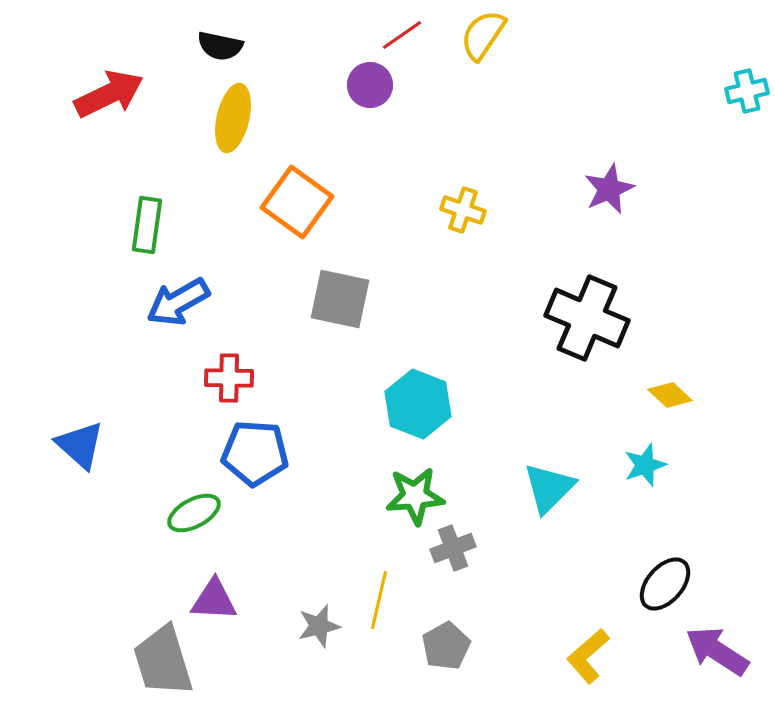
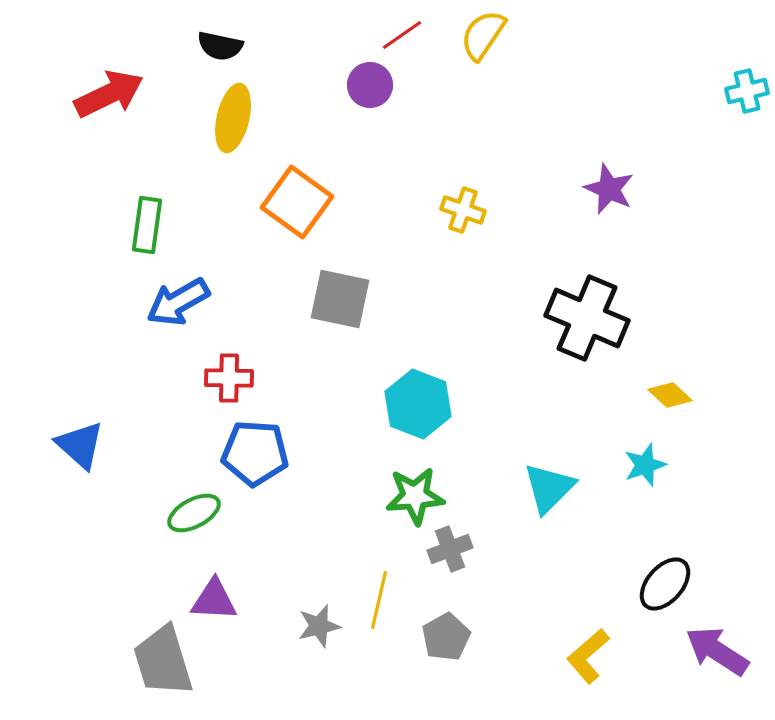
purple star: rotated 24 degrees counterclockwise
gray cross: moved 3 px left, 1 px down
gray pentagon: moved 9 px up
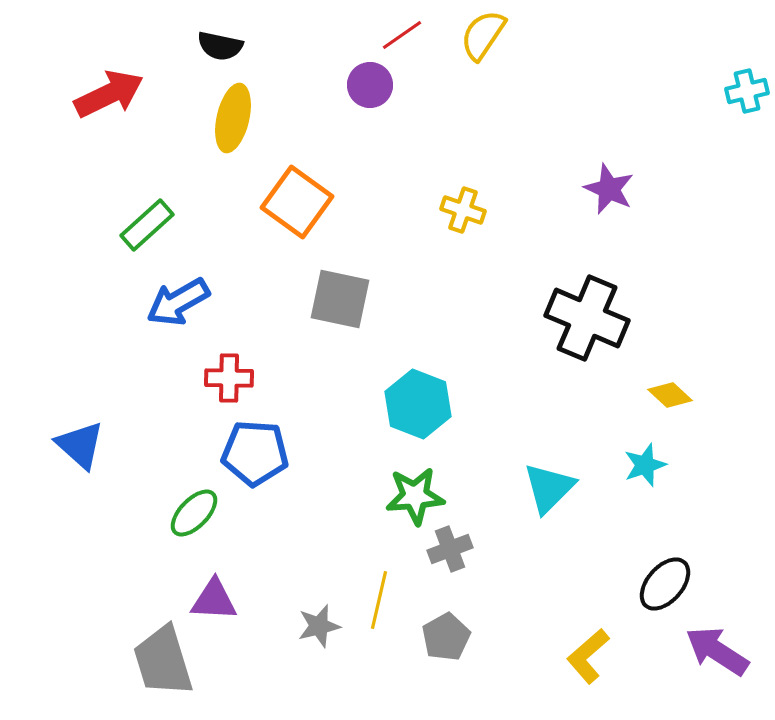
green rectangle: rotated 40 degrees clockwise
green ellipse: rotated 18 degrees counterclockwise
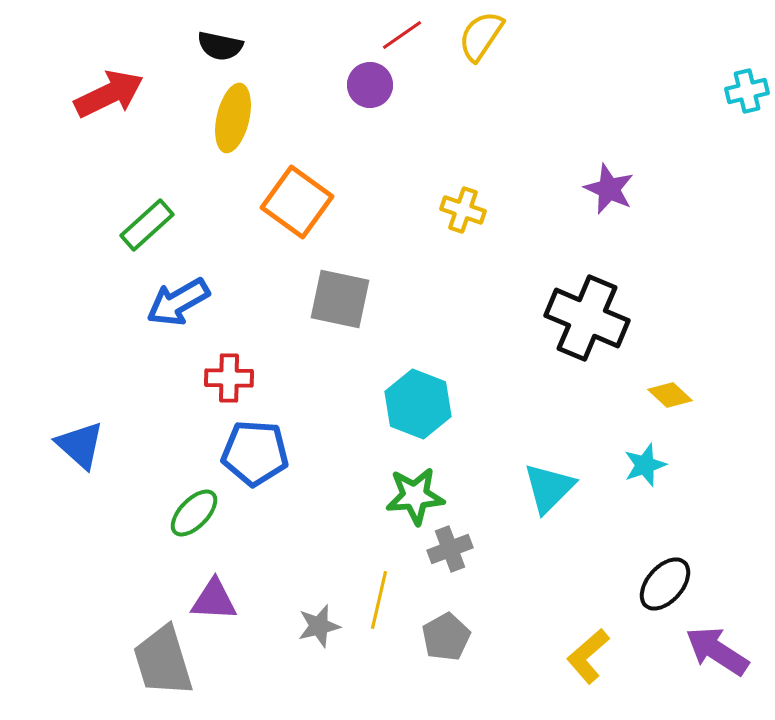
yellow semicircle: moved 2 px left, 1 px down
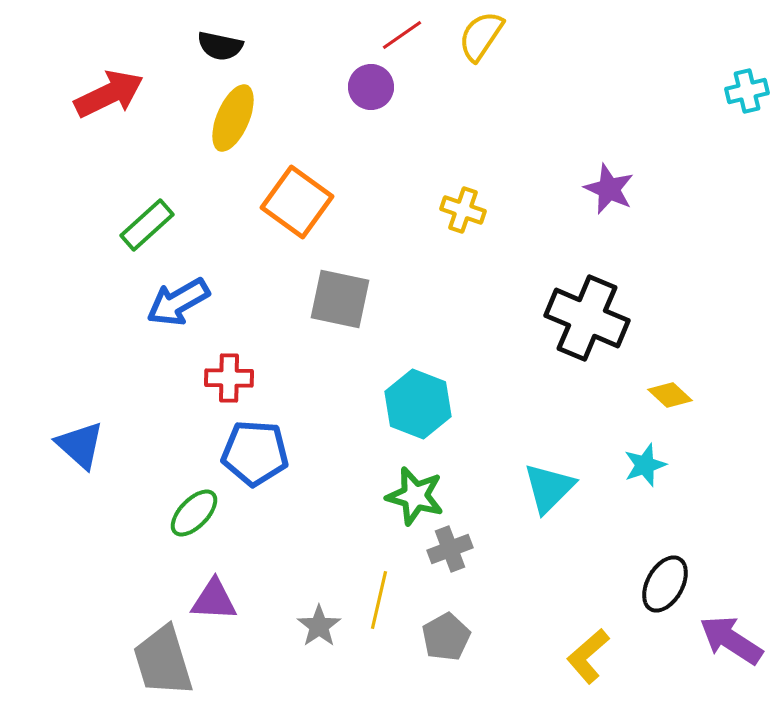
purple circle: moved 1 px right, 2 px down
yellow ellipse: rotated 10 degrees clockwise
green star: rotated 20 degrees clockwise
black ellipse: rotated 12 degrees counterclockwise
gray star: rotated 21 degrees counterclockwise
purple arrow: moved 14 px right, 11 px up
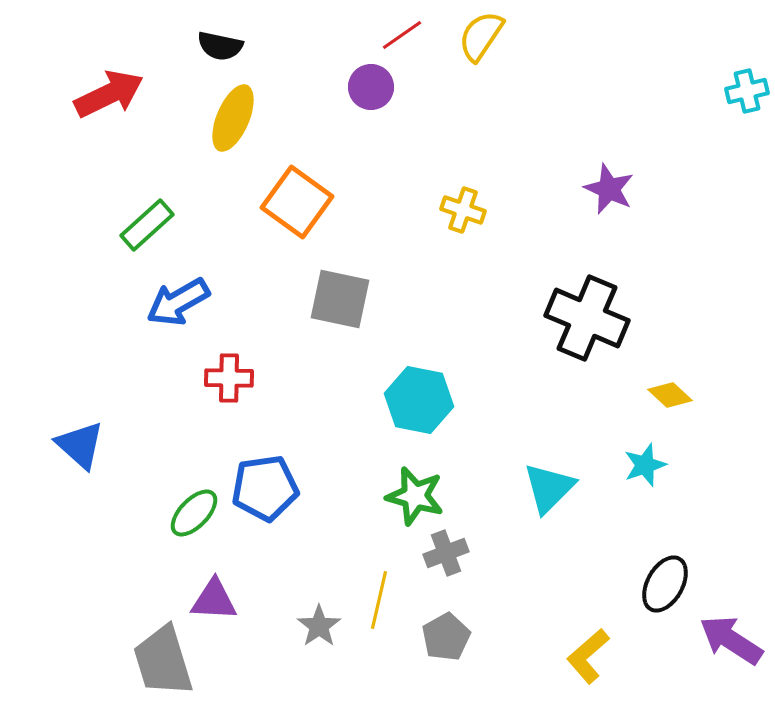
cyan hexagon: moved 1 px right, 4 px up; rotated 10 degrees counterclockwise
blue pentagon: moved 10 px right, 35 px down; rotated 12 degrees counterclockwise
gray cross: moved 4 px left, 4 px down
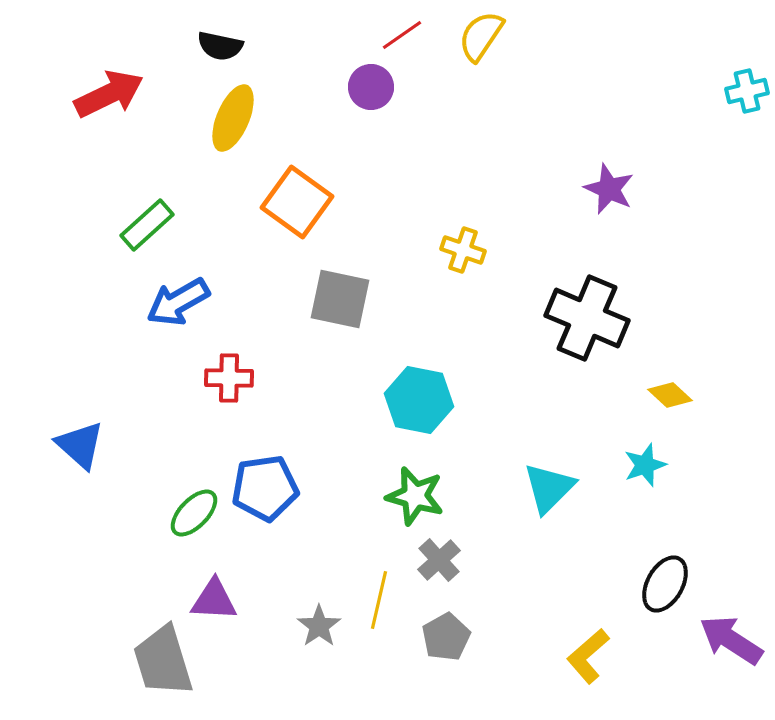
yellow cross: moved 40 px down
gray cross: moved 7 px left, 7 px down; rotated 21 degrees counterclockwise
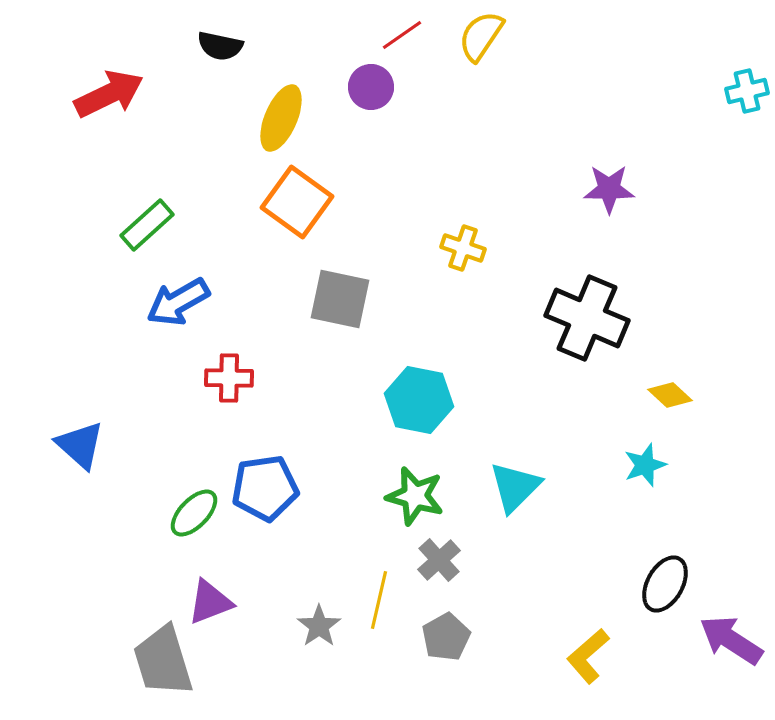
yellow ellipse: moved 48 px right
purple star: rotated 24 degrees counterclockwise
yellow cross: moved 2 px up
cyan triangle: moved 34 px left, 1 px up
purple triangle: moved 4 px left, 2 px down; rotated 24 degrees counterclockwise
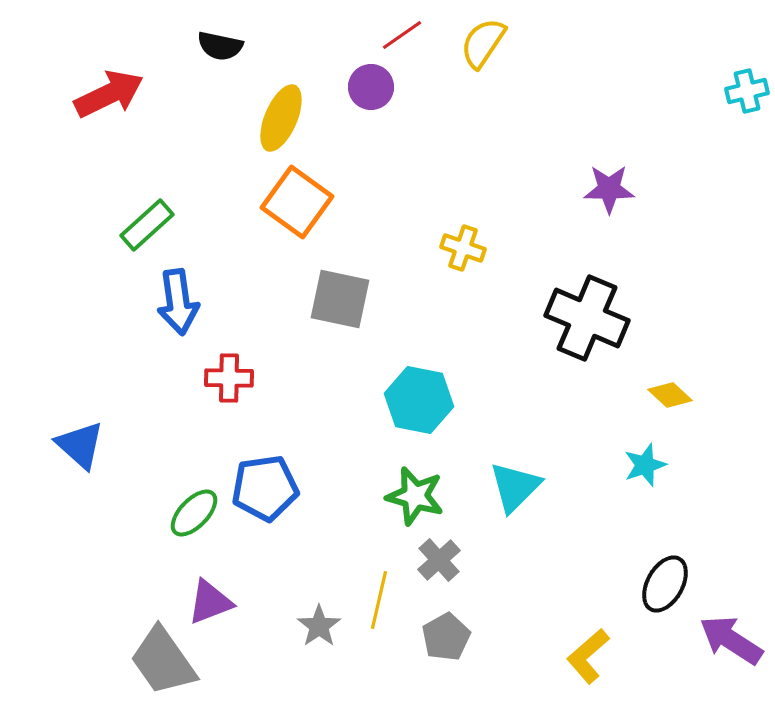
yellow semicircle: moved 2 px right, 7 px down
blue arrow: rotated 68 degrees counterclockwise
gray trapezoid: rotated 18 degrees counterclockwise
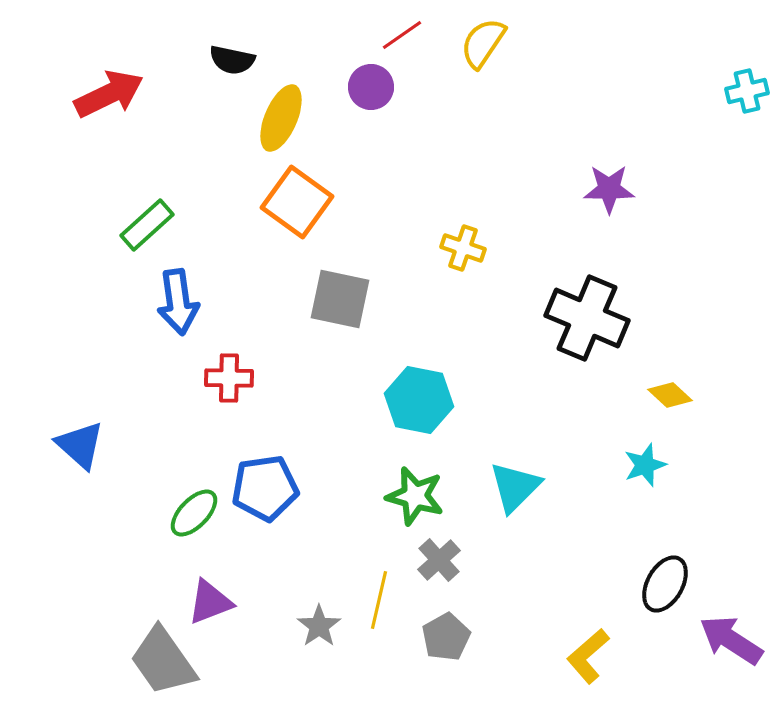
black semicircle: moved 12 px right, 14 px down
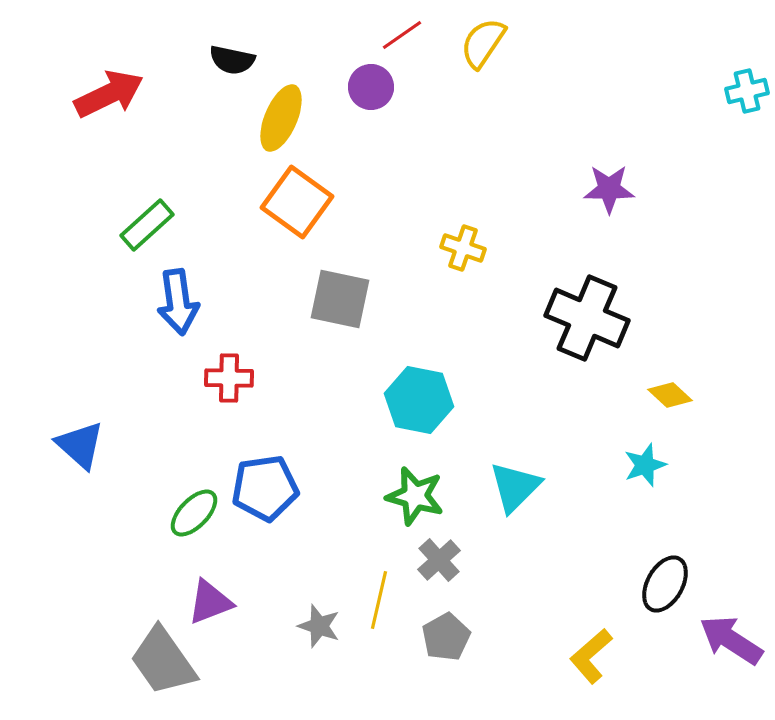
gray star: rotated 18 degrees counterclockwise
yellow L-shape: moved 3 px right
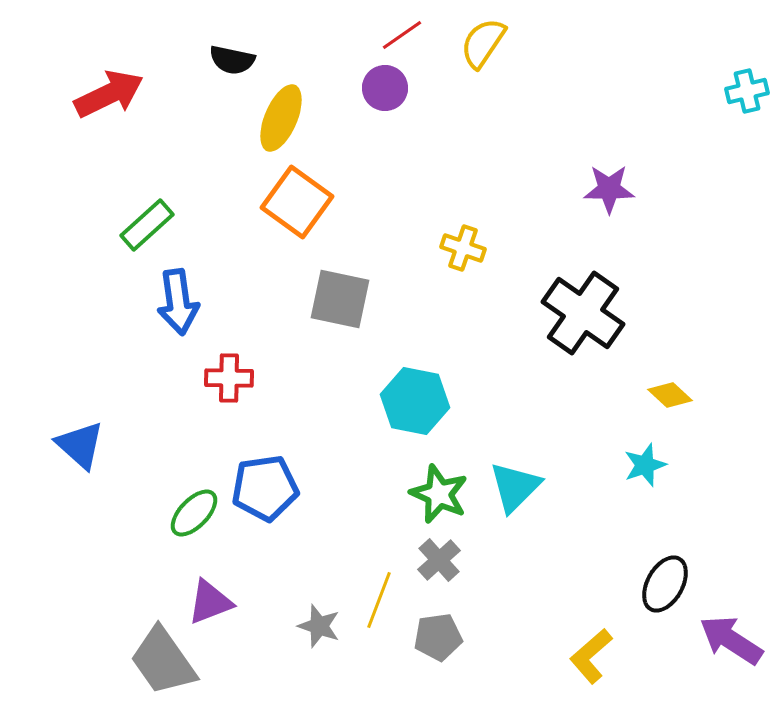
purple circle: moved 14 px right, 1 px down
black cross: moved 4 px left, 5 px up; rotated 12 degrees clockwise
cyan hexagon: moved 4 px left, 1 px down
green star: moved 24 px right, 2 px up; rotated 8 degrees clockwise
yellow line: rotated 8 degrees clockwise
gray pentagon: moved 8 px left; rotated 21 degrees clockwise
